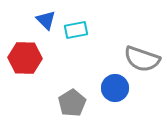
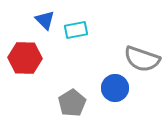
blue triangle: moved 1 px left
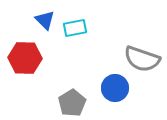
cyan rectangle: moved 1 px left, 2 px up
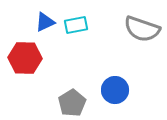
blue triangle: moved 2 px down; rotated 50 degrees clockwise
cyan rectangle: moved 1 px right, 3 px up
gray semicircle: moved 30 px up
blue circle: moved 2 px down
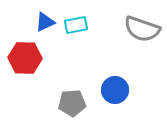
gray pentagon: rotated 28 degrees clockwise
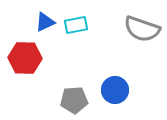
gray pentagon: moved 2 px right, 3 px up
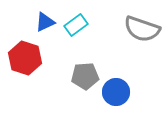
cyan rectangle: rotated 25 degrees counterclockwise
red hexagon: rotated 16 degrees clockwise
blue circle: moved 1 px right, 2 px down
gray pentagon: moved 11 px right, 24 px up
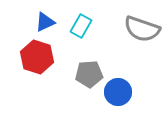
cyan rectangle: moved 5 px right, 1 px down; rotated 25 degrees counterclockwise
red hexagon: moved 12 px right, 1 px up
gray pentagon: moved 4 px right, 2 px up
blue circle: moved 2 px right
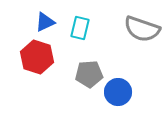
cyan rectangle: moved 1 px left, 2 px down; rotated 15 degrees counterclockwise
